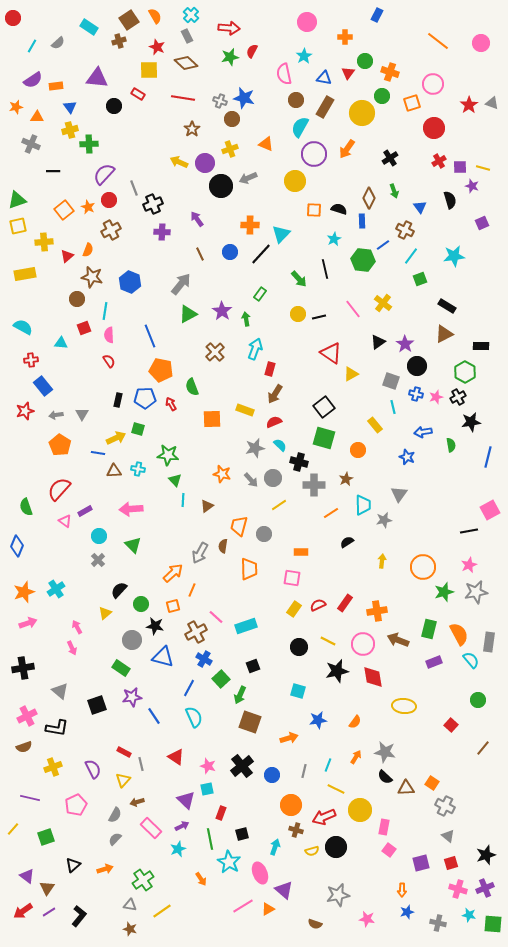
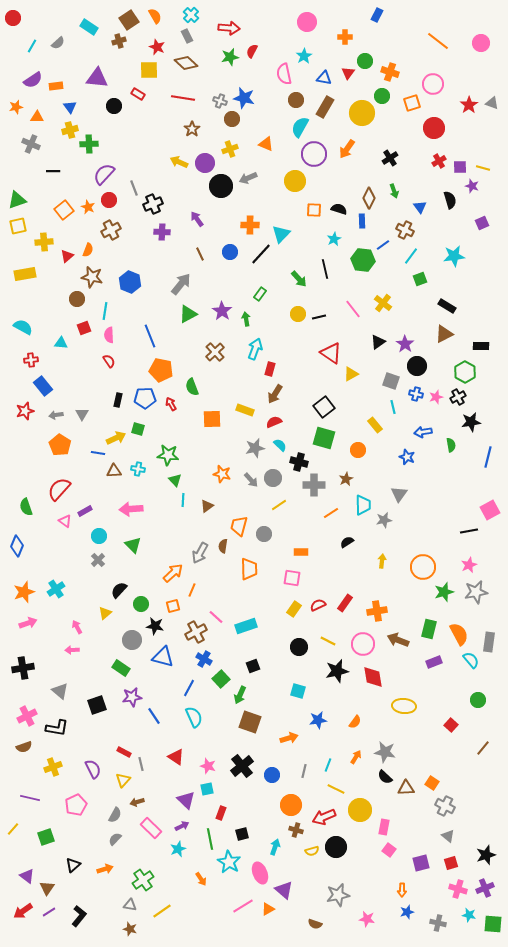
pink arrow at (72, 648): moved 2 px down; rotated 112 degrees clockwise
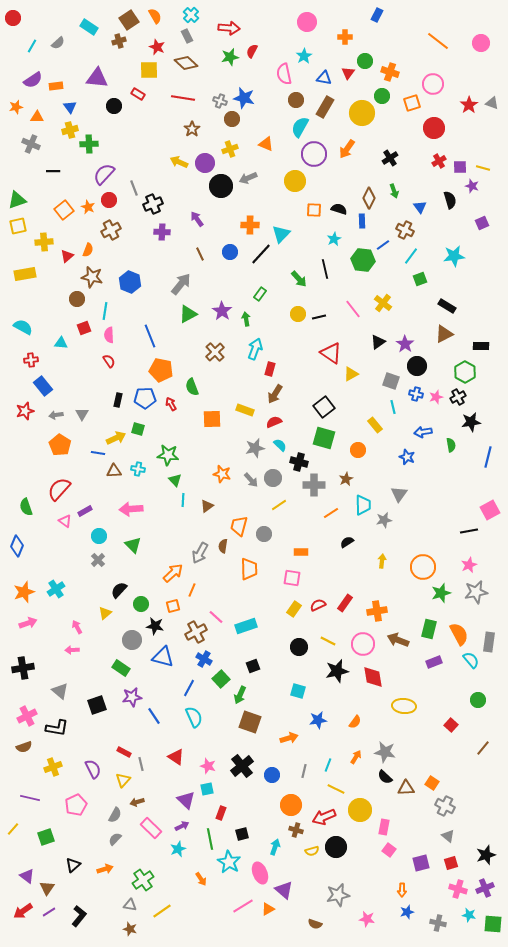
green star at (444, 592): moved 3 px left, 1 px down
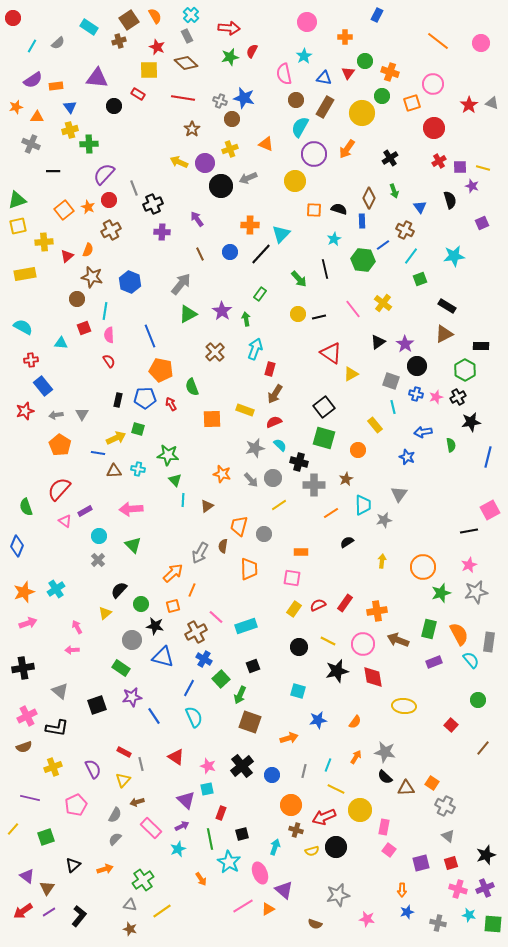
green hexagon at (465, 372): moved 2 px up
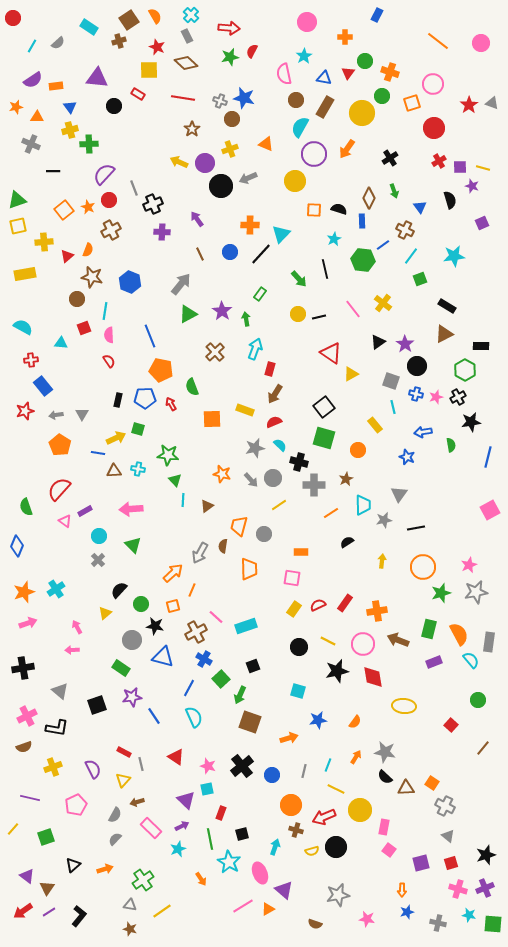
black line at (469, 531): moved 53 px left, 3 px up
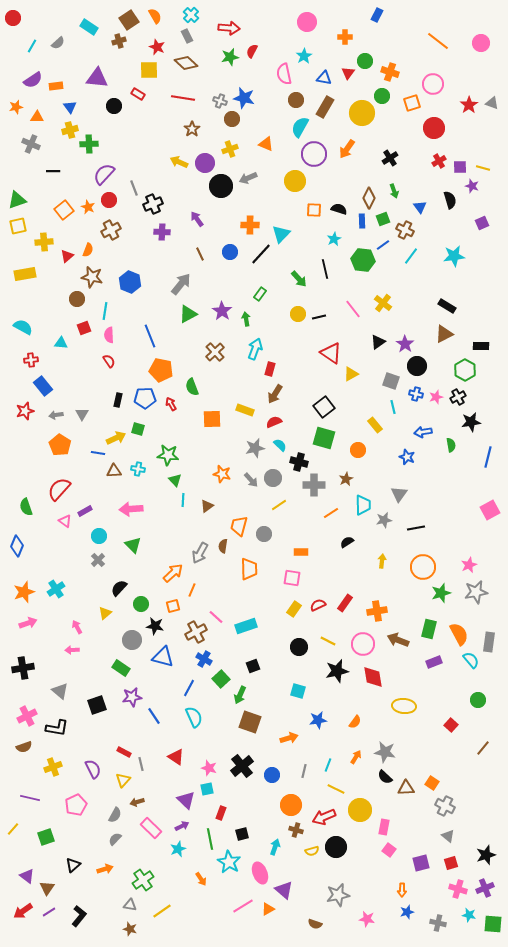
green square at (420, 279): moved 37 px left, 60 px up
black semicircle at (119, 590): moved 2 px up
pink star at (208, 766): moved 1 px right, 2 px down
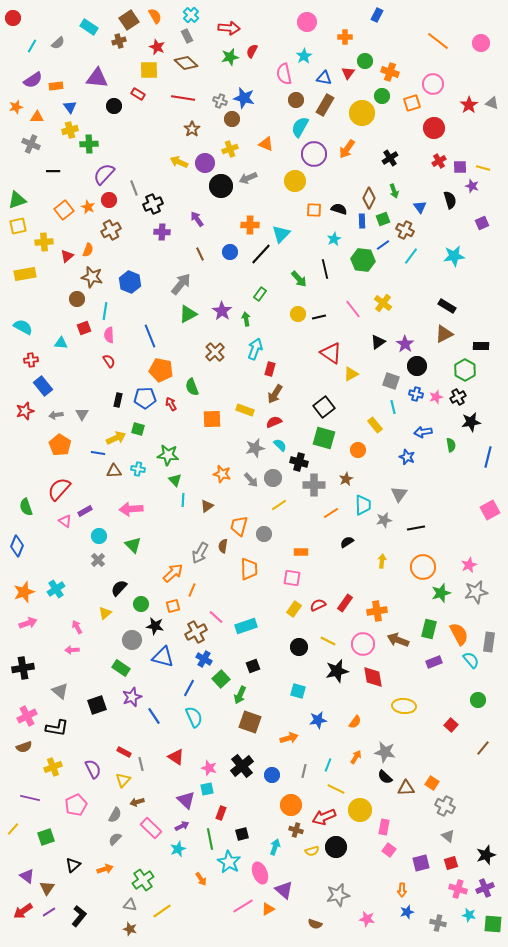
brown rectangle at (325, 107): moved 2 px up
purple star at (132, 697): rotated 12 degrees counterclockwise
